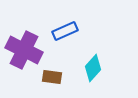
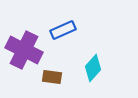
blue rectangle: moved 2 px left, 1 px up
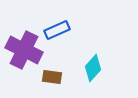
blue rectangle: moved 6 px left
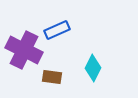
cyan diamond: rotated 16 degrees counterclockwise
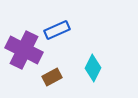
brown rectangle: rotated 36 degrees counterclockwise
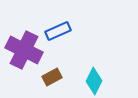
blue rectangle: moved 1 px right, 1 px down
cyan diamond: moved 1 px right, 13 px down
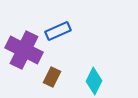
brown rectangle: rotated 36 degrees counterclockwise
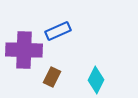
purple cross: rotated 24 degrees counterclockwise
cyan diamond: moved 2 px right, 1 px up
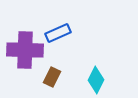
blue rectangle: moved 2 px down
purple cross: moved 1 px right
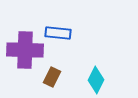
blue rectangle: rotated 30 degrees clockwise
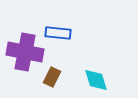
purple cross: moved 2 px down; rotated 9 degrees clockwise
cyan diamond: rotated 44 degrees counterclockwise
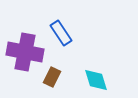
blue rectangle: moved 3 px right; rotated 50 degrees clockwise
